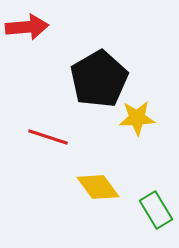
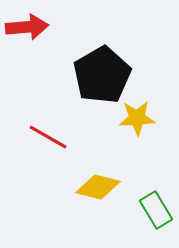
black pentagon: moved 3 px right, 4 px up
red line: rotated 12 degrees clockwise
yellow diamond: rotated 39 degrees counterclockwise
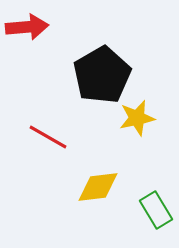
yellow star: rotated 9 degrees counterclockwise
yellow diamond: rotated 21 degrees counterclockwise
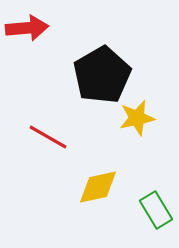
red arrow: moved 1 px down
yellow diamond: rotated 6 degrees counterclockwise
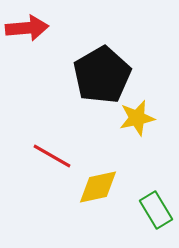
red line: moved 4 px right, 19 px down
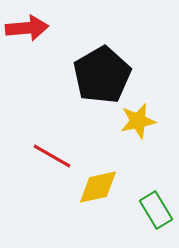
yellow star: moved 1 px right, 3 px down
